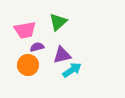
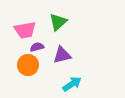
cyan arrow: moved 14 px down
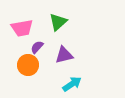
pink trapezoid: moved 3 px left, 2 px up
purple semicircle: rotated 32 degrees counterclockwise
purple triangle: moved 2 px right
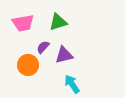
green triangle: rotated 24 degrees clockwise
pink trapezoid: moved 1 px right, 5 px up
purple semicircle: moved 6 px right
cyan arrow: rotated 90 degrees counterclockwise
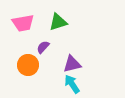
purple triangle: moved 8 px right, 9 px down
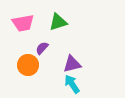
purple semicircle: moved 1 px left, 1 px down
